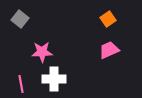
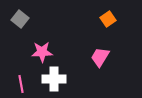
pink trapezoid: moved 9 px left, 7 px down; rotated 35 degrees counterclockwise
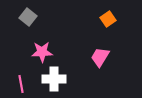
gray square: moved 8 px right, 2 px up
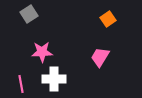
gray square: moved 1 px right, 3 px up; rotated 18 degrees clockwise
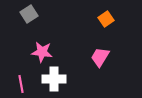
orange square: moved 2 px left
pink star: rotated 10 degrees clockwise
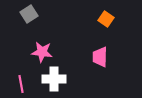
orange square: rotated 21 degrees counterclockwise
pink trapezoid: rotated 30 degrees counterclockwise
